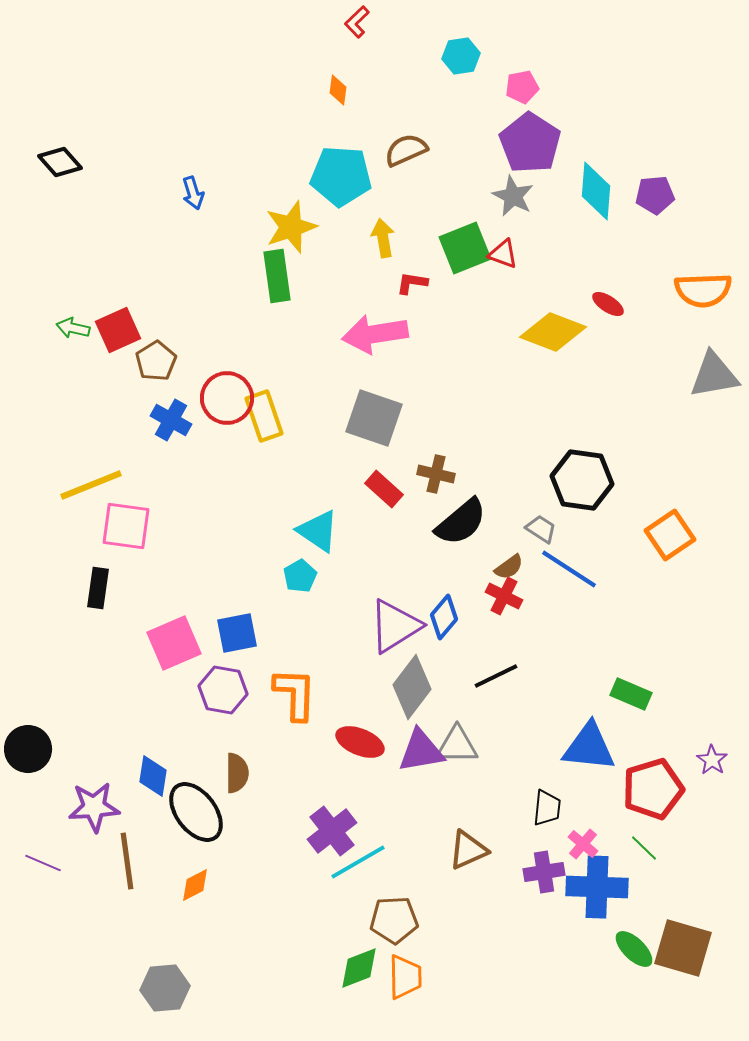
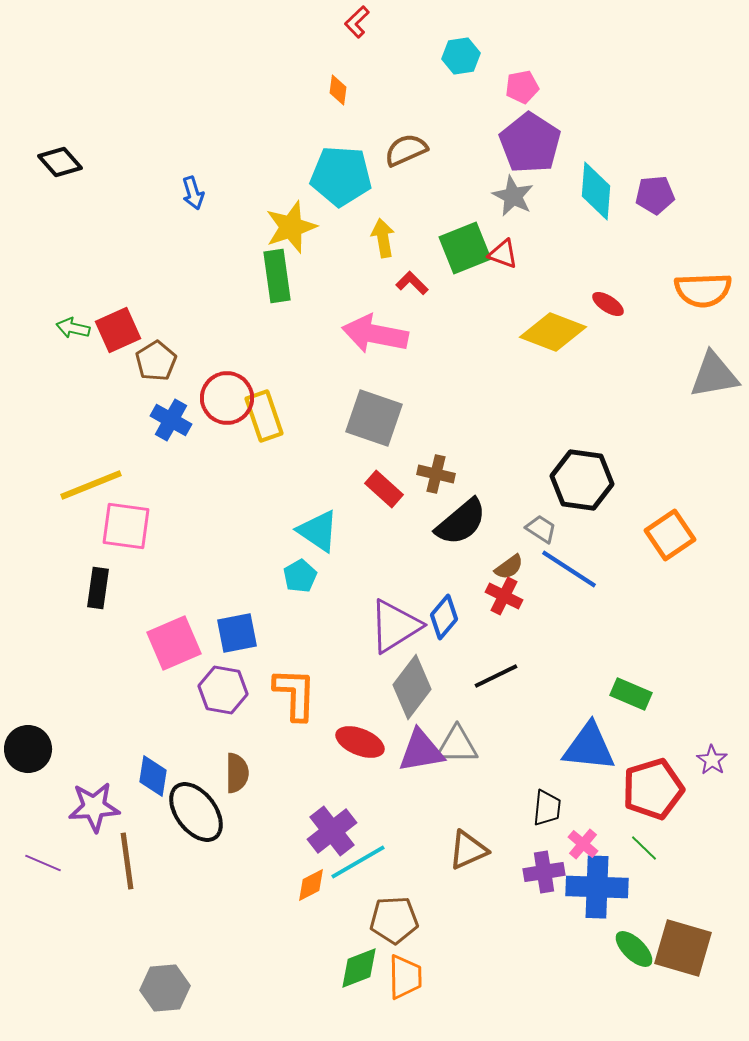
red L-shape at (412, 283): rotated 36 degrees clockwise
pink arrow at (375, 334): rotated 20 degrees clockwise
orange diamond at (195, 885): moved 116 px right
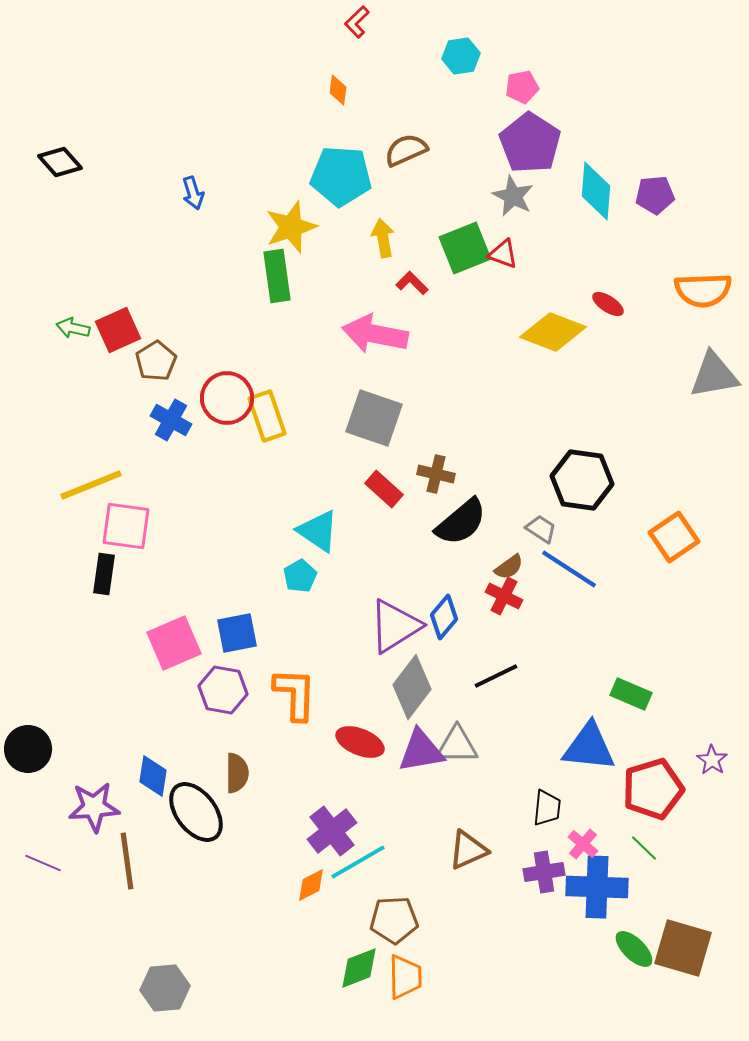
yellow rectangle at (264, 416): moved 3 px right
orange square at (670, 535): moved 4 px right, 2 px down
black rectangle at (98, 588): moved 6 px right, 14 px up
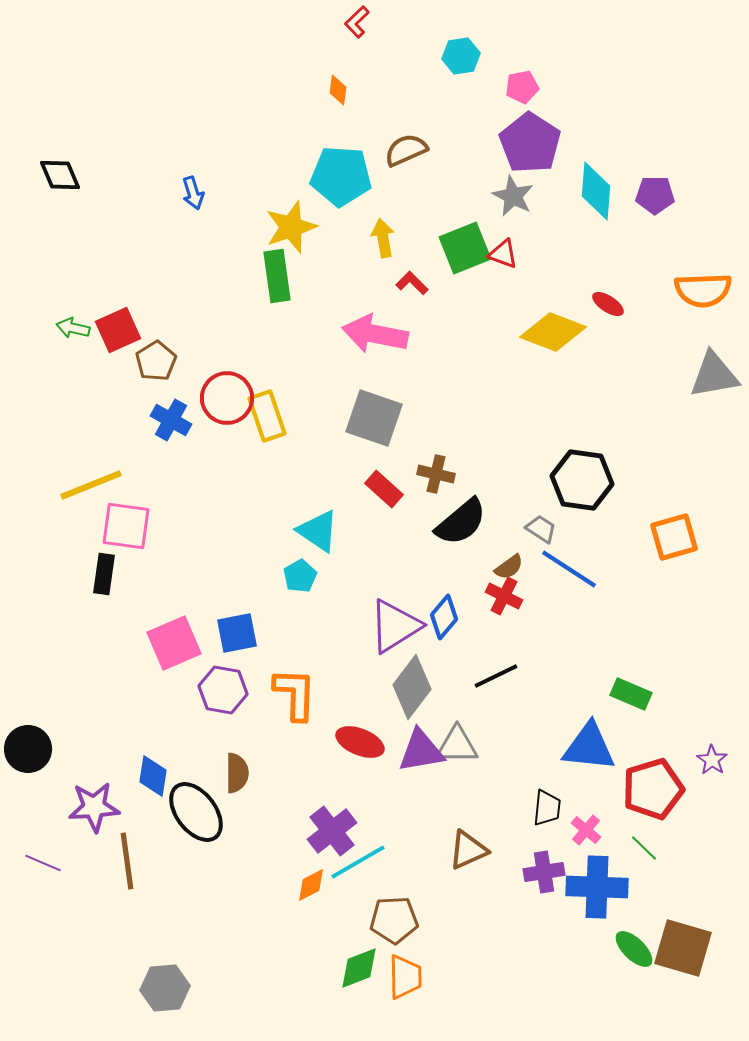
black diamond at (60, 162): moved 13 px down; rotated 18 degrees clockwise
purple pentagon at (655, 195): rotated 6 degrees clockwise
orange square at (674, 537): rotated 18 degrees clockwise
pink cross at (583, 844): moved 3 px right, 14 px up
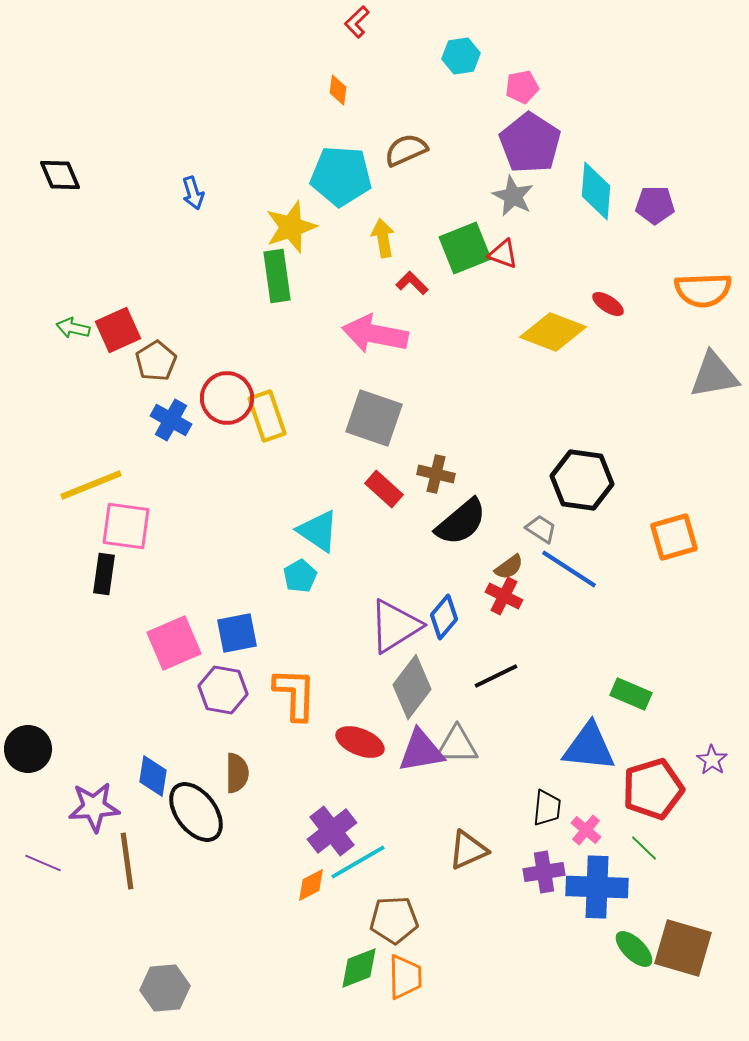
purple pentagon at (655, 195): moved 10 px down
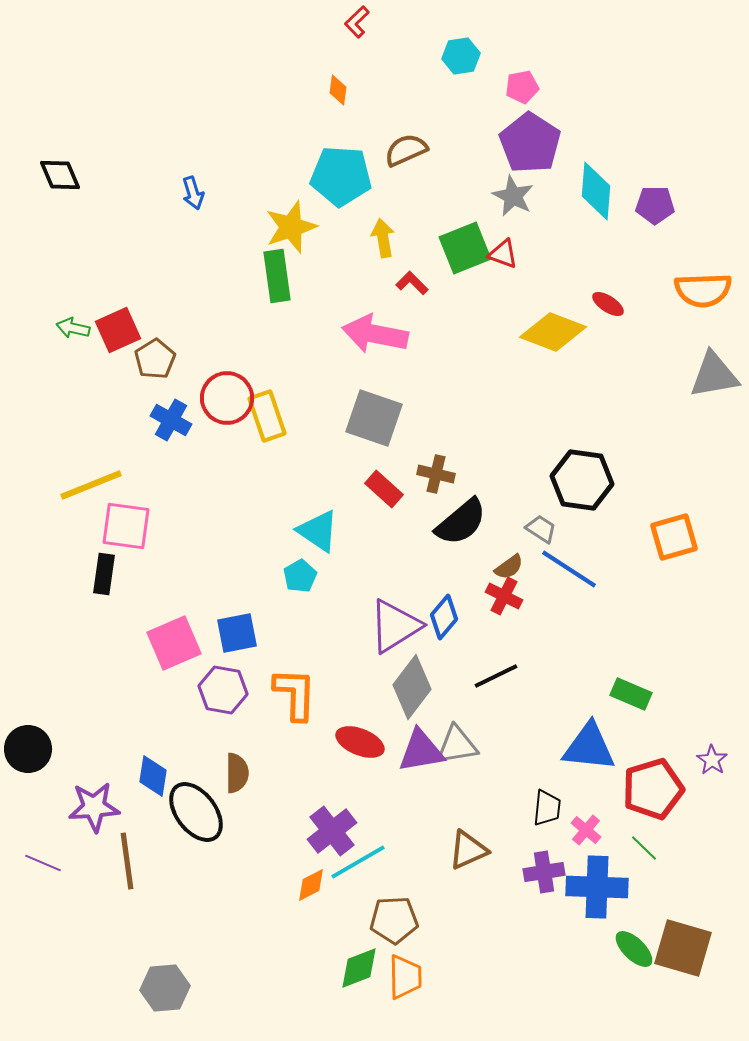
brown pentagon at (156, 361): moved 1 px left, 2 px up
gray triangle at (457, 745): rotated 9 degrees counterclockwise
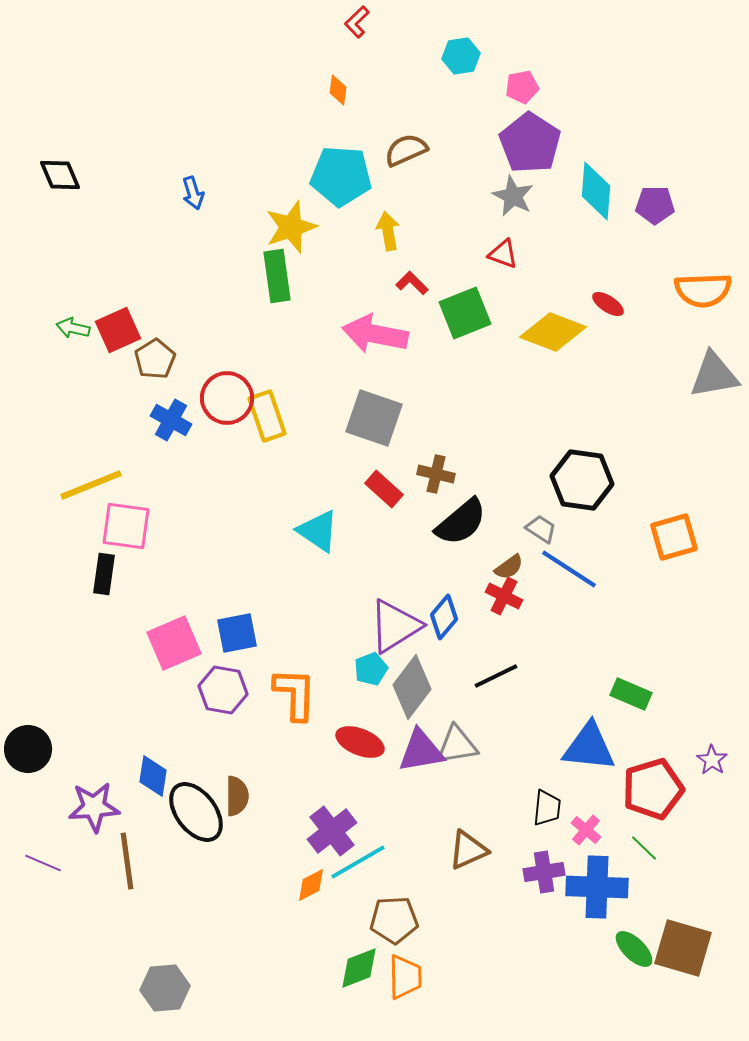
yellow arrow at (383, 238): moved 5 px right, 7 px up
green square at (465, 248): moved 65 px down
cyan pentagon at (300, 576): moved 71 px right, 93 px down; rotated 8 degrees clockwise
brown semicircle at (237, 773): moved 23 px down
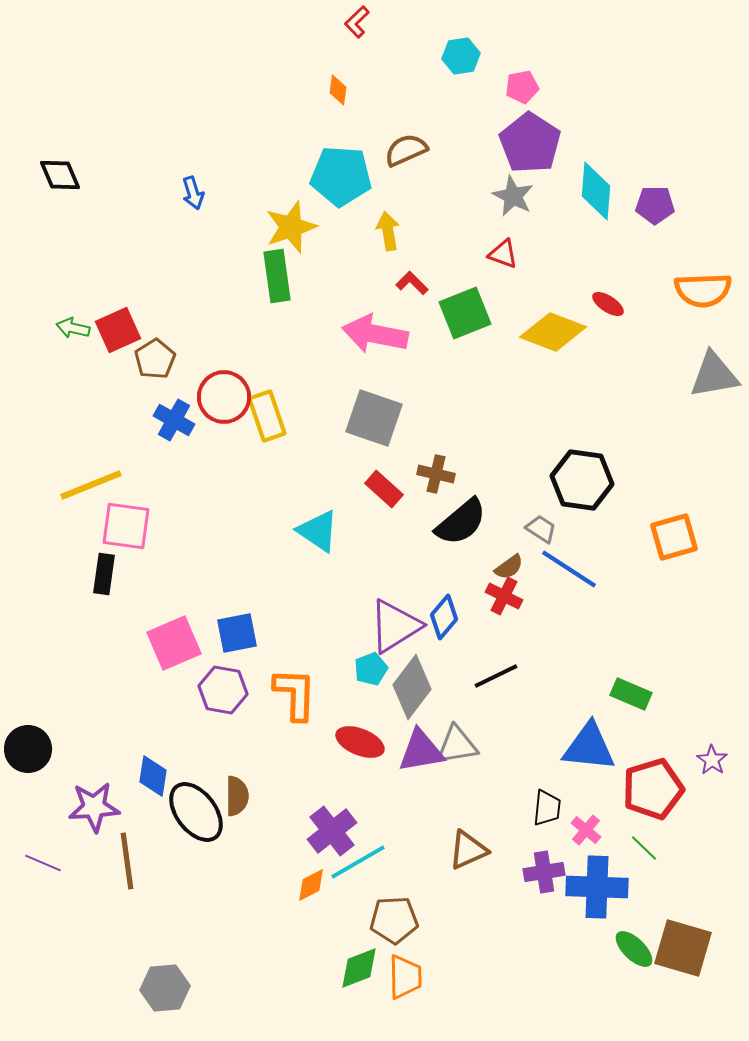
red circle at (227, 398): moved 3 px left, 1 px up
blue cross at (171, 420): moved 3 px right
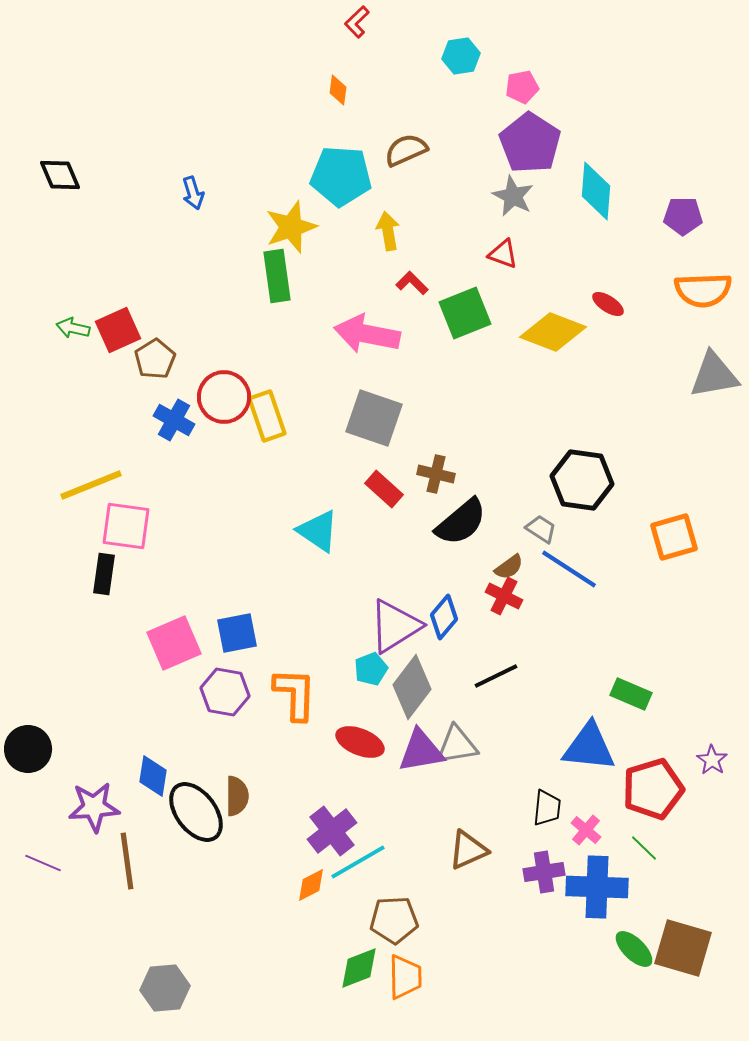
purple pentagon at (655, 205): moved 28 px right, 11 px down
pink arrow at (375, 334): moved 8 px left
purple hexagon at (223, 690): moved 2 px right, 2 px down
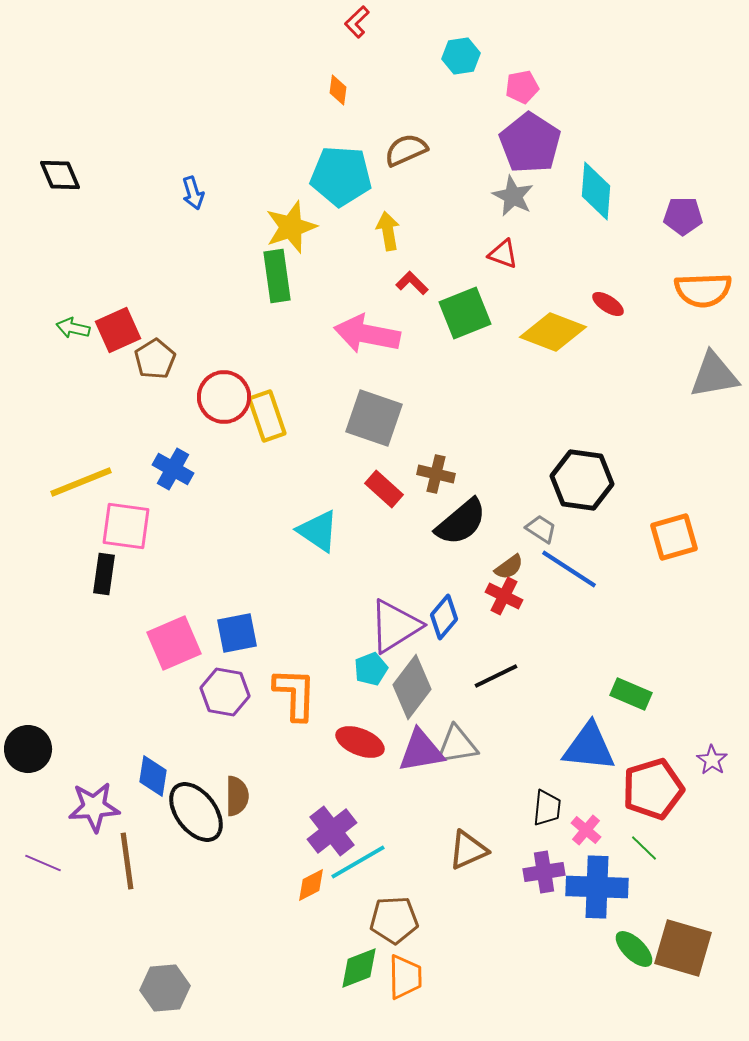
blue cross at (174, 420): moved 1 px left, 49 px down
yellow line at (91, 485): moved 10 px left, 3 px up
